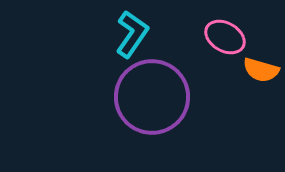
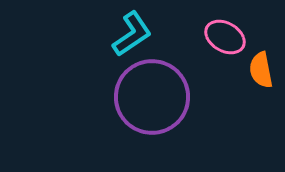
cyan L-shape: rotated 21 degrees clockwise
orange semicircle: rotated 63 degrees clockwise
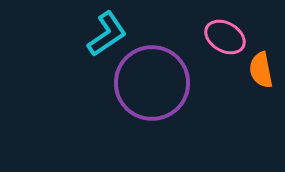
cyan L-shape: moved 25 px left
purple circle: moved 14 px up
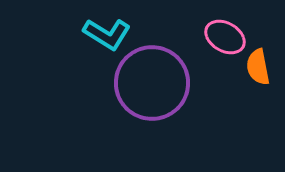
cyan L-shape: rotated 66 degrees clockwise
orange semicircle: moved 3 px left, 3 px up
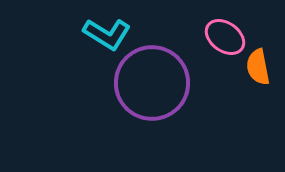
pink ellipse: rotated 6 degrees clockwise
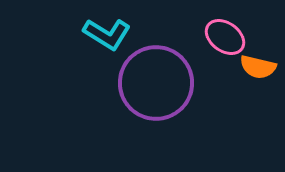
orange semicircle: rotated 66 degrees counterclockwise
purple circle: moved 4 px right
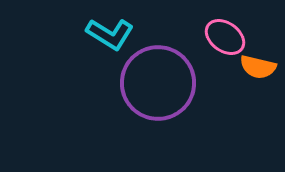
cyan L-shape: moved 3 px right
purple circle: moved 2 px right
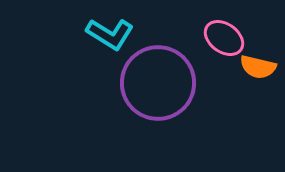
pink ellipse: moved 1 px left, 1 px down
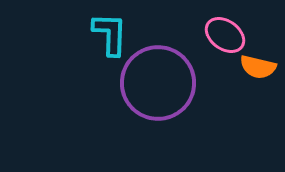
cyan L-shape: rotated 120 degrees counterclockwise
pink ellipse: moved 1 px right, 3 px up
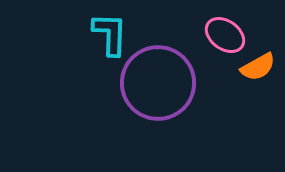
orange semicircle: rotated 42 degrees counterclockwise
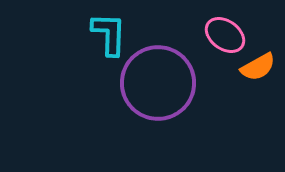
cyan L-shape: moved 1 px left
